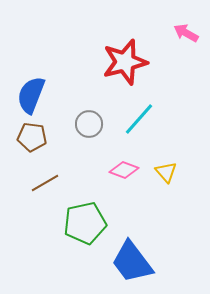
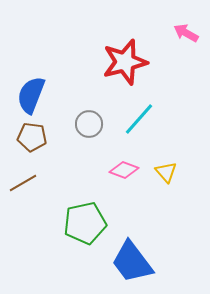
brown line: moved 22 px left
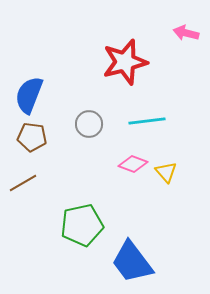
pink arrow: rotated 15 degrees counterclockwise
blue semicircle: moved 2 px left
cyan line: moved 8 px right, 2 px down; rotated 42 degrees clockwise
pink diamond: moved 9 px right, 6 px up
green pentagon: moved 3 px left, 2 px down
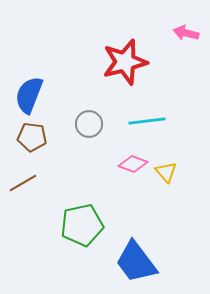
blue trapezoid: moved 4 px right
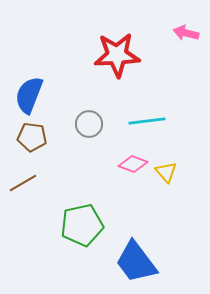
red star: moved 8 px left, 7 px up; rotated 12 degrees clockwise
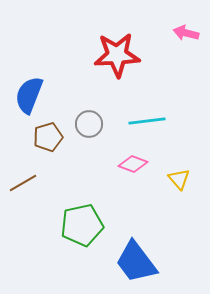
brown pentagon: moved 16 px right; rotated 24 degrees counterclockwise
yellow triangle: moved 13 px right, 7 px down
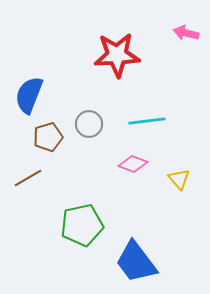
brown line: moved 5 px right, 5 px up
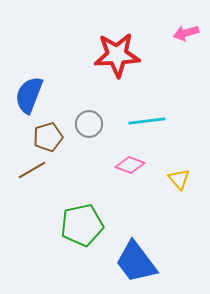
pink arrow: rotated 30 degrees counterclockwise
pink diamond: moved 3 px left, 1 px down
brown line: moved 4 px right, 8 px up
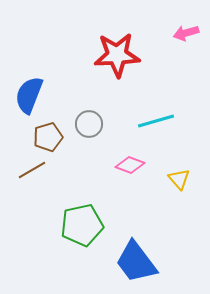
cyan line: moved 9 px right; rotated 9 degrees counterclockwise
